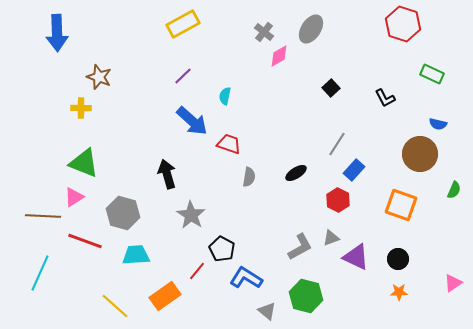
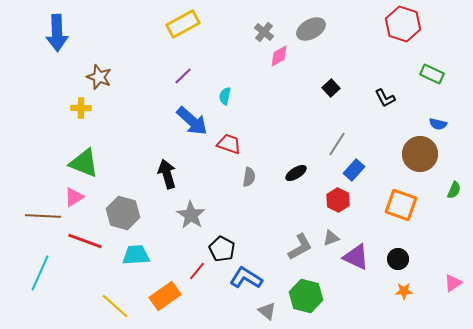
gray ellipse at (311, 29): rotated 28 degrees clockwise
orange star at (399, 292): moved 5 px right, 1 px up
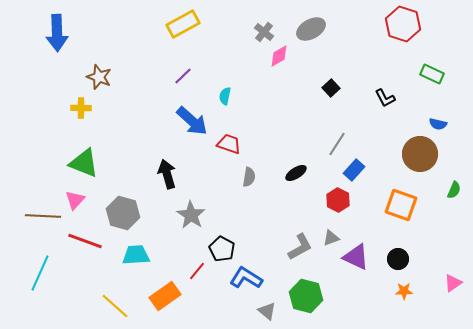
pink triangle at (74, 197): moved 1 px right, 3 px down; rotated 15 degrees counterclockwise
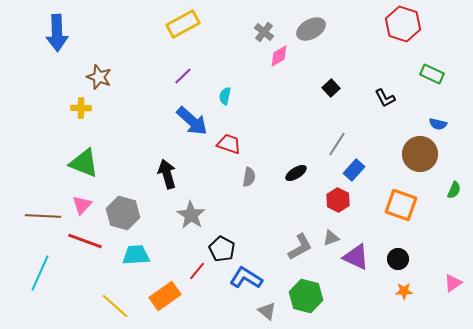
pink triangle at (75, 200): moved 7 px right, 5 px down
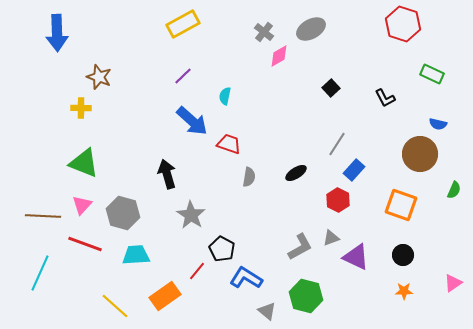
red line at (85, 241): moved 3 px down
black circle at (398, 259): moved 5 px right, 4 px up
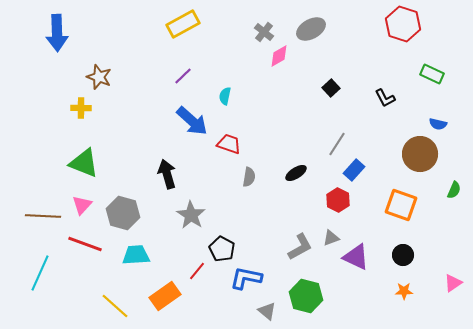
blue L-shape at (246, 278): rotated 20 degrees counterclockwise
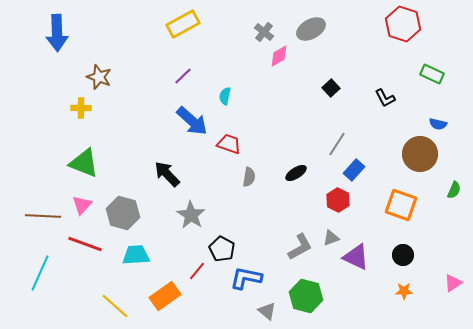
black arrow at (167, 174): rotated 28 degrees counterclockwise
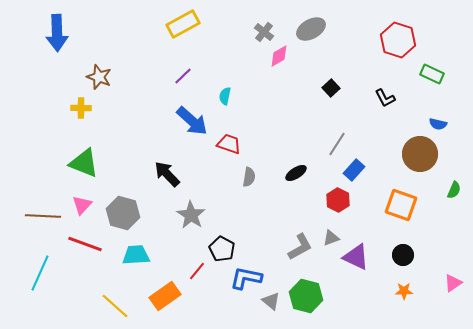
red hexagon at (403, 24): moved 5 px left, 16 px down
gray triangle at (267, 311): moved 4 px right, 10 px up
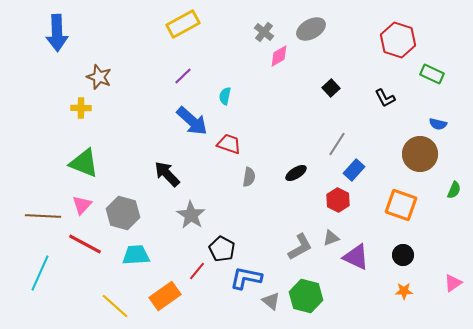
red line at (85, 244): rotated 8 degrees clockwise
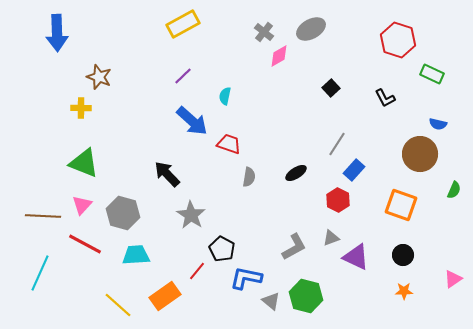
gray L-shape at (300, 247): moved 6 px left
pink triangle at (453, 283): moved 4 px up
yellow line at (115, 306): moved 3 px right, 1 px up
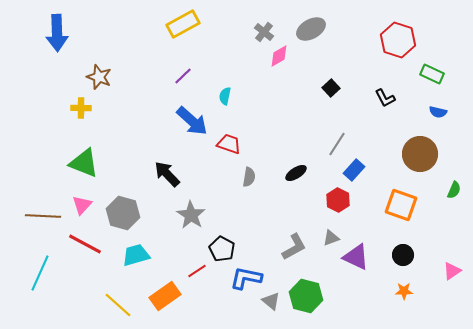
blue semicircle at (438, 124): moved 12 px up
cyan trapezoid at (136, 255): rotated 12 degrees counterclockwise
red line at (197, 271): rotated 18 degrees clockwise
pink triangle at (453, 279): moved 1 px left, 8 px up
